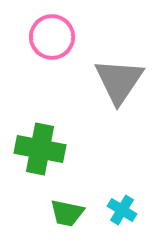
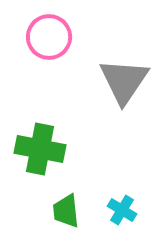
pink circle: moved 3 px left
gray triangle: moved 5 px right
green trapezoid: moved 1 px left, 2 px up; rotated 72 degrees clockwise
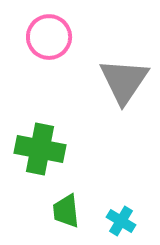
cyan cross: moved 1 px left, 11 px down
